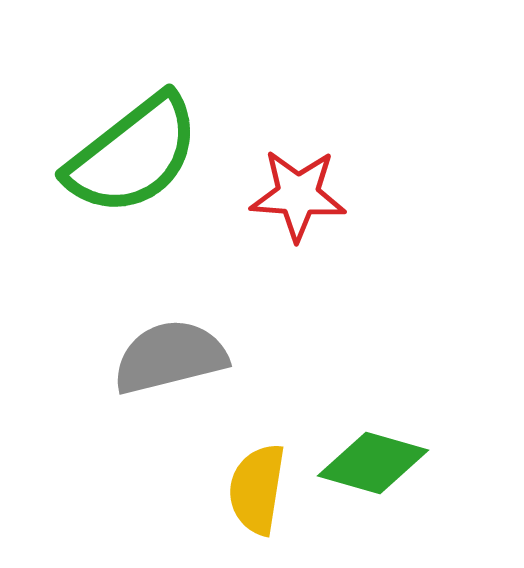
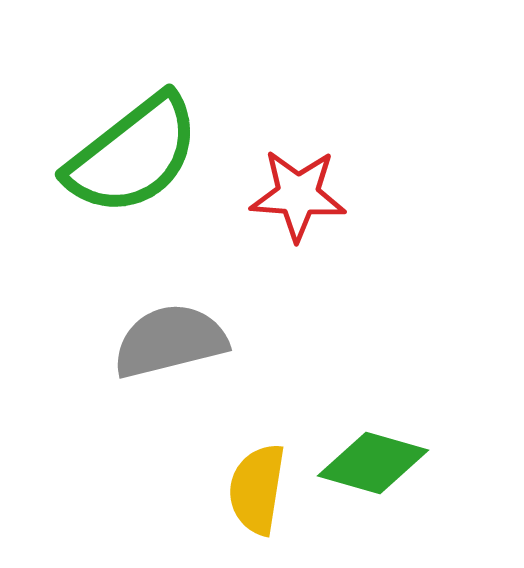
gray semicircle: moved 16 px up
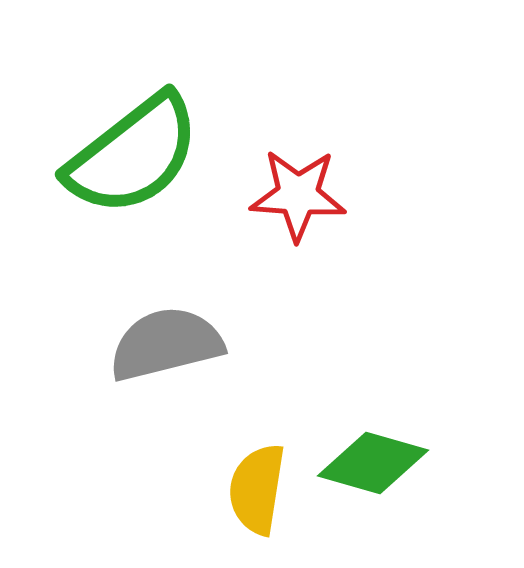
gray semicircle: moved 4 px left, 3 px down
